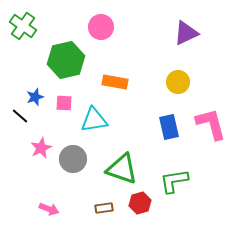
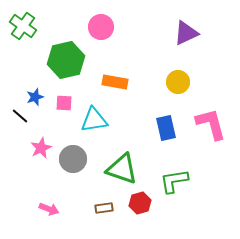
blue rectangle: moved 3 px left, 1 px down
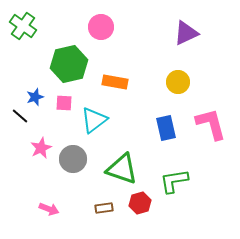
green hexagon: moved 3 px right, 4 px down
cyan triangle: rotated 28 degrees counterclockwise
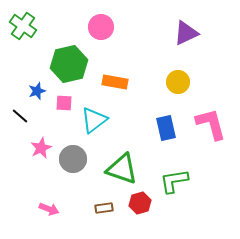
blue star: moved 2 px right, 6 px up
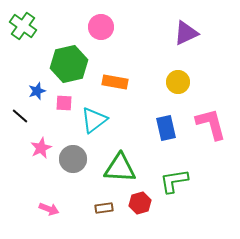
green triangle: moved 2 px left, 1 px up; rotated 16 degrees counterclockwise
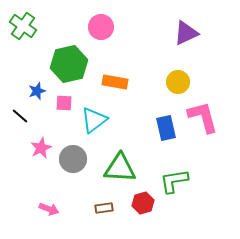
pink L-shape: moved 8 px left, 7 px up
red hexagon: moved 3 px right
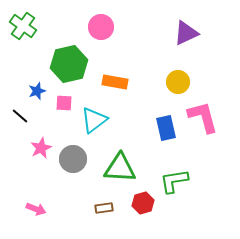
pink arrow: moved 13 px left
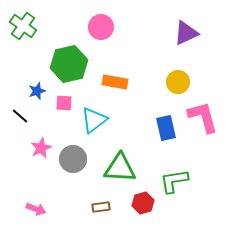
brown rectangle: moved 3 px left, 1 px up
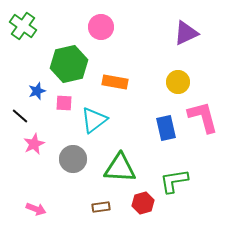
pink star: moved 7 px left, 4 px up
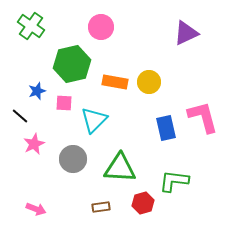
green cross: moved 8 px right
green hexagon: moved 3 px right
yellow circle: moved 29 px left
cyan triangle: rotated 8 degrees counterclockwise
green L-shape: rotated 16 degrees clockwise
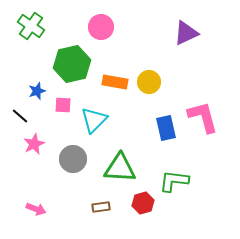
pink square: moved 1 px left, 2 px down
